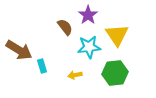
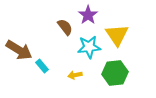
cyan rectangle: rotated 24 degrees counterclockwise
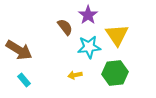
cyan rectangle: moved 18 px left, 14 px down
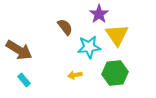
purple star: moved 11 px right, 1 px up
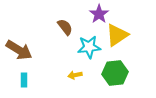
yellow triangle: rotated 30 degrees clockwise
cyan rectangle: rotated 40 degrees clockwise
